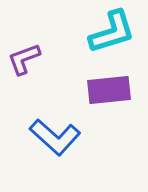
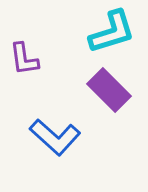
purple L-shape: rotated 78 degrees counterclockwise
purple rectangle: rotated 51 degrees clockwise
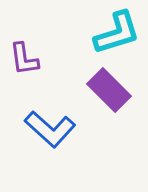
cyan L-shape: moved 5 px right, 1 px down
blue L-shape: moved 5 px left, 8 px up
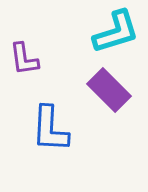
cyan L-shape: moved 1 px left, 1 px up
blue L-shape: rotated 51 degrees clockwise
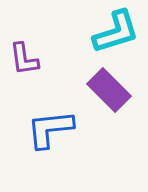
blue L-shape: rotated 81 degrees clockwise
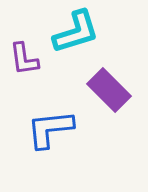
cyan L-shape: moved 40 px left
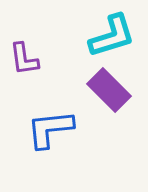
cyan L-shape: moved 36 px right, 4 px down
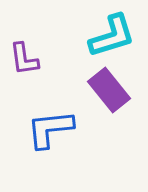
purple rectangle: rotated 6 degrees clockwise
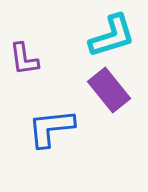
blue L-shape: moved 1 px right, 1 px up
